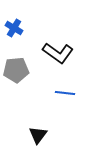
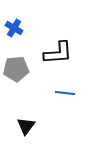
black L-shape: rotated 40 degrees counterclockwise
gray pentagon: moved 1 px up
black triangle: moved 12 px left, 9 px up
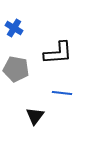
gray pentagon: rotated 15 degrees clockwise
blue line: moved 3 px left
black triangle: moved 9 px right, 10 px up
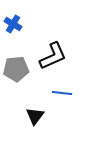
blue cross: moved 1 px left, 4 px up
black L-shape: moved 5 px left, 3 px down; rotated 20 degrees counterclockwise
gray pentagon: rotated 15 degrees counterclockwise
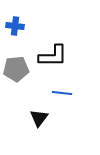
blue cross: moved 2 px right, 2 px down; rotated 24 degrees counterclockwise
black L-shape: rotated 24 degrees clockwise
black triangle: moved 4 px right, 2 px down
